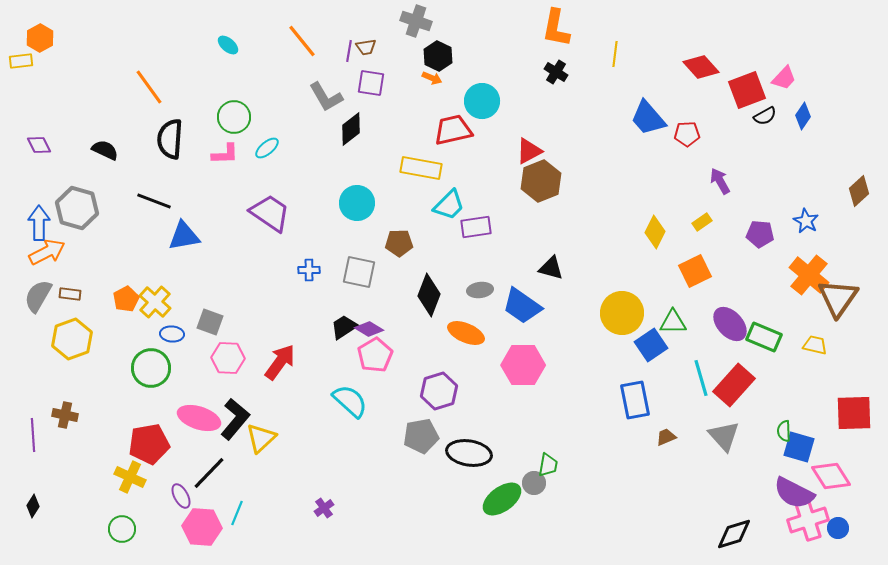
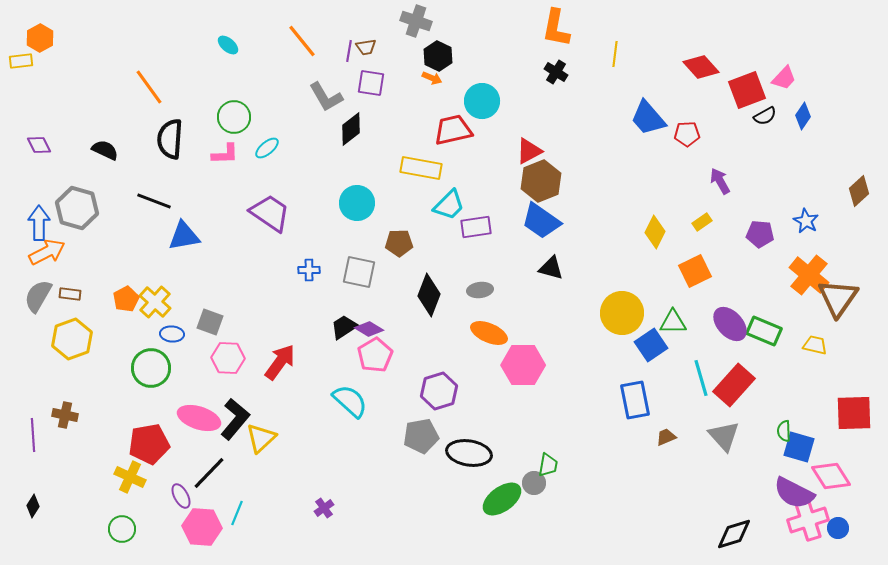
blue trapezoid at (522, 306): moved 19 px right, 85 px up
orange ellipse at (466, 333): moved 23 px right
green rectangle at (764, 337): moved 6 px up
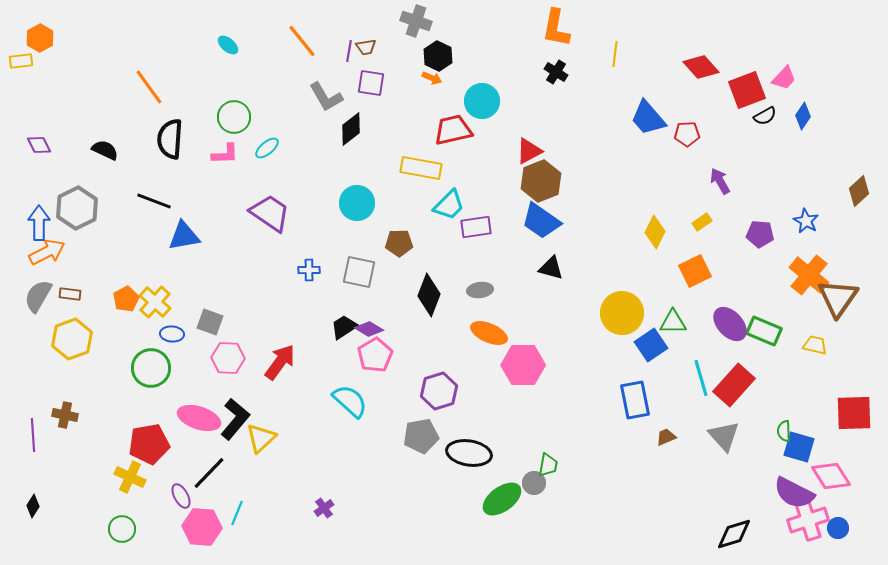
gray hexagon at (77, 208): rotated 18 degrees clockwise
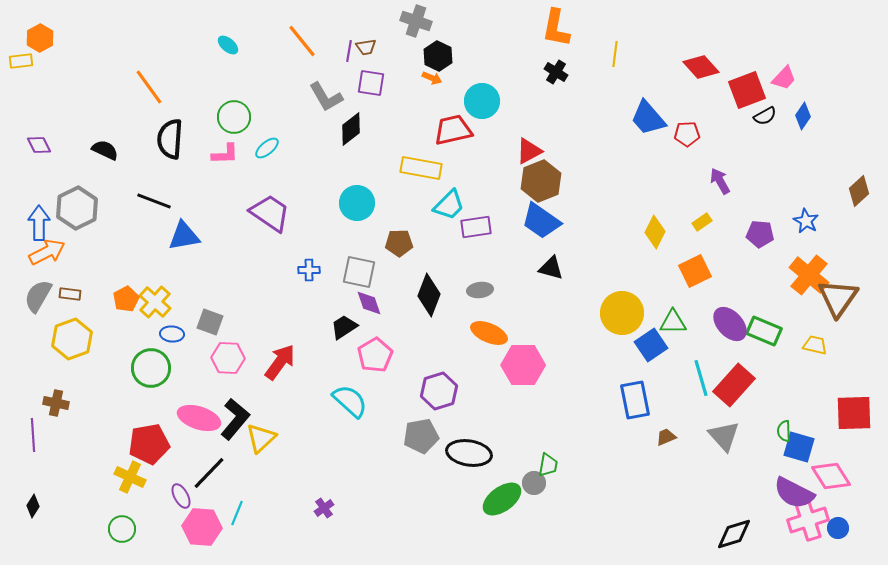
purple diamond at (369, 329): moved 26 px up; rotated 40 degrees clockwise
brown cross at (65, 415): moved 9 px left, 12 px up
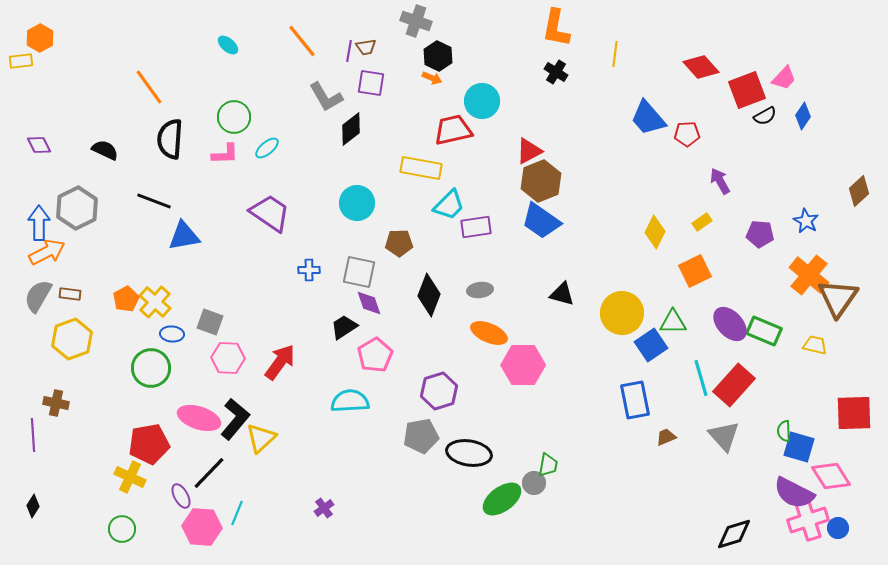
black triangle at (551, 268): moved 11 px right, 26 px down
cyan semicircle at (350, 401): rotated 45 degrees counterclockwise
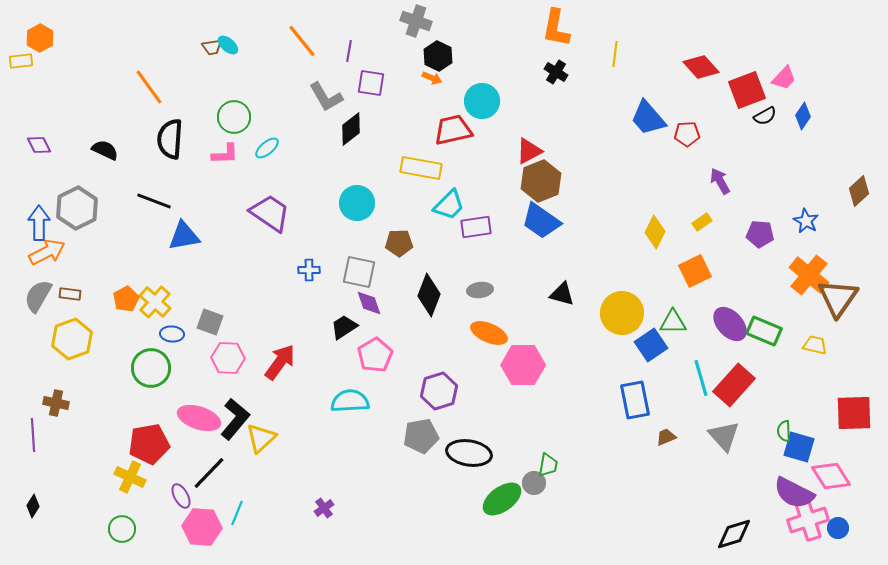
brown trapezoid at (366, 47): moved 154 px left
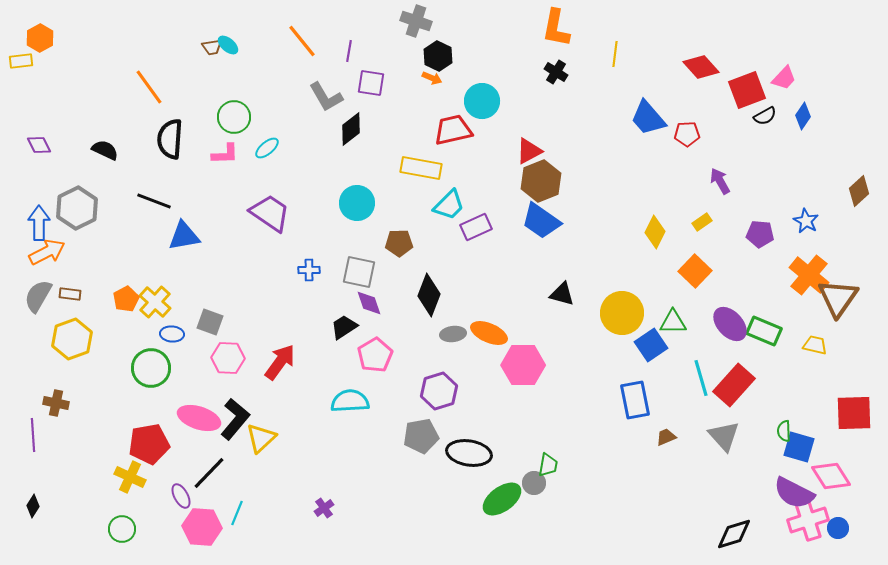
purple rectangle at (476, 227): rotated 16 degrees counterclockwise
orange square at (695, 271): rotated 20 degrees counterclockwise
gray ellipse at (480, 290): moved 27 px left, 44 px down
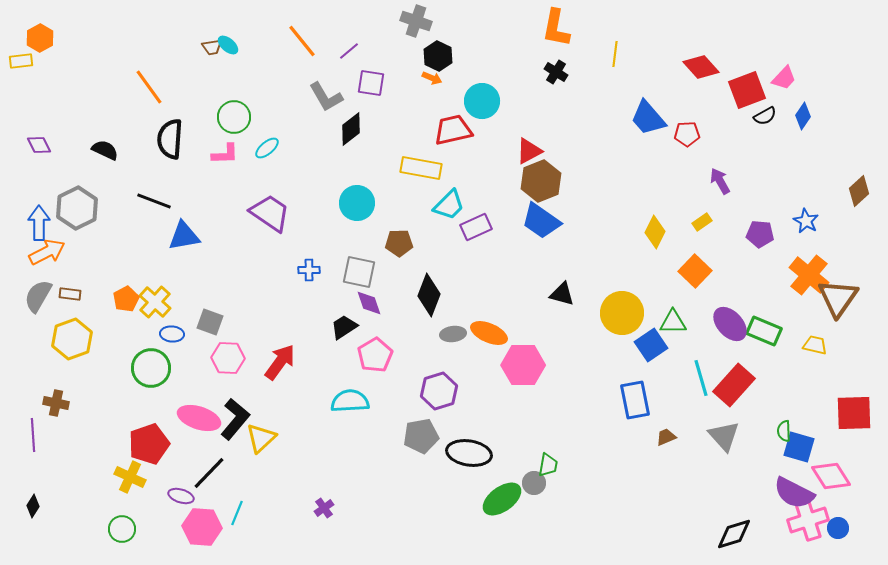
purple line at (349, 51): rotated 40 degrees clockwise
red pentagon at (149, 444): rotated 9 degrees counterclockwise
purple ellipse at (181, 496): rotated 45 degrees counterclockwise
